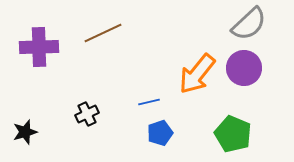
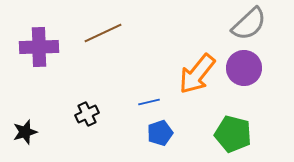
green pentagon: rotated 9 degrees counterclockwise
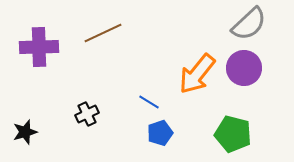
blue line: rotated 45 degrees clockwise
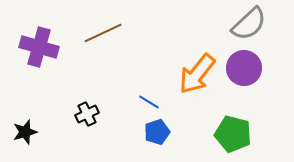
purple cross: rotated 18 degrees clockwise
blue pentagon: moved 3 px left, 1 px up
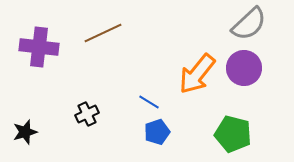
purple cross: rotated 9 degrees counterclockwise
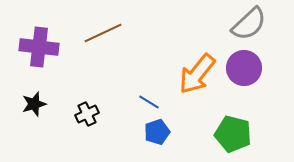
black star: moved 9 px right, 28 px up
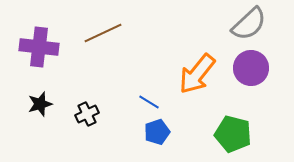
purple circle: moved 7 px right
black star: moved 6 px right
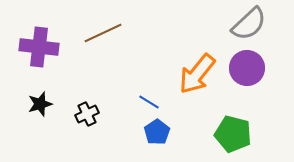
purple circle: moved 4 px left
blue pentagon: rotated 15 degrees counterclockwise
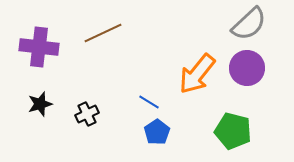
green pentagon: moved 3 px up
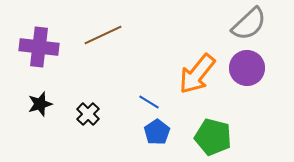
brown line: moved 2 px down
black cross: moved 1 px right; rotated 20 degrees counterclockwise
green pentagon: moved 20 px left, 6 px down
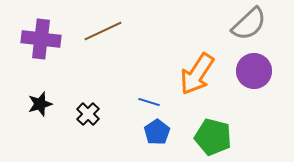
brown line: moved 4 px up
purple cross: moved 2 px right, 8 px up
purple circle: moved 7 px right, 3 px down
orange arrow: rotated 6 degrees counterclockwise
blue line: rotated 15 degrees counterclockwise
